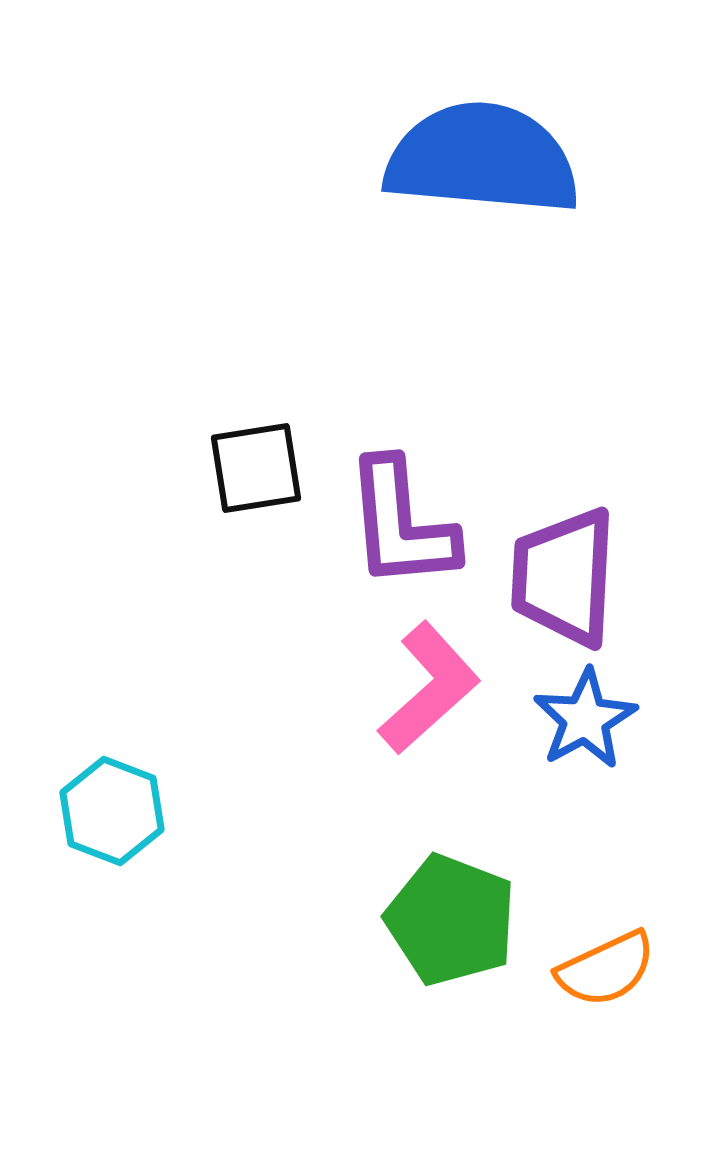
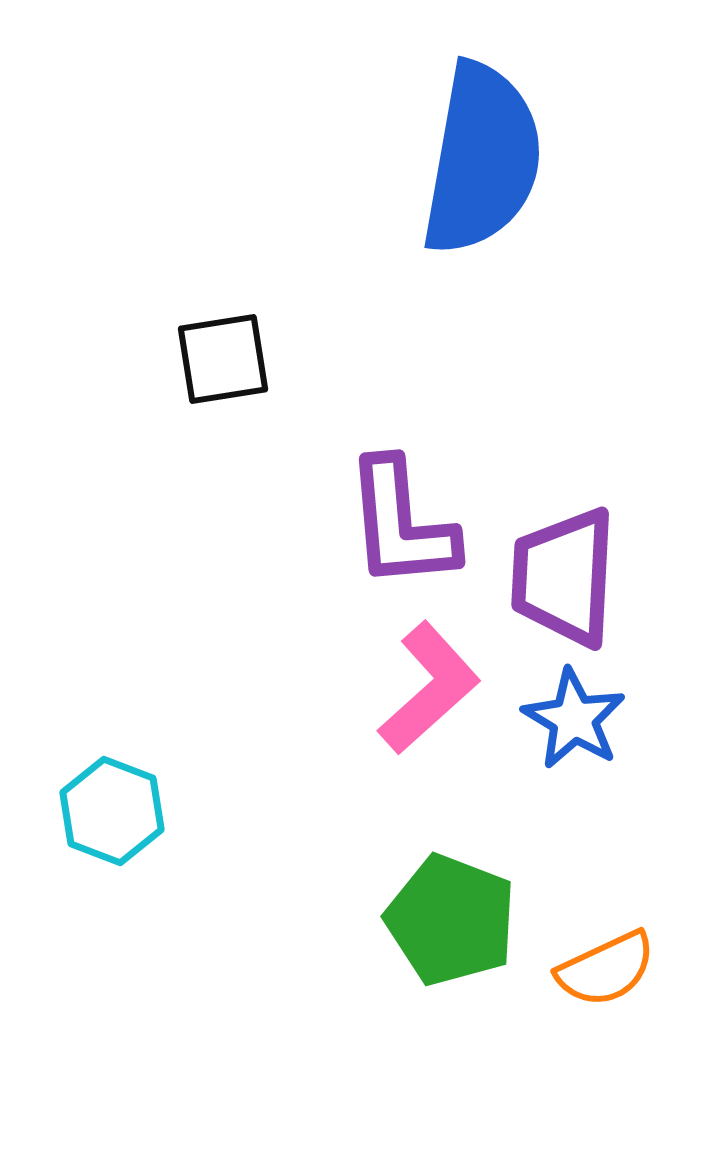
blue semicircle: rotated 95 degrees clockwise
black square: moved 33 px left, 109 px up
blue star: moved 11 px left; rotated 12 degrees counterclockwise
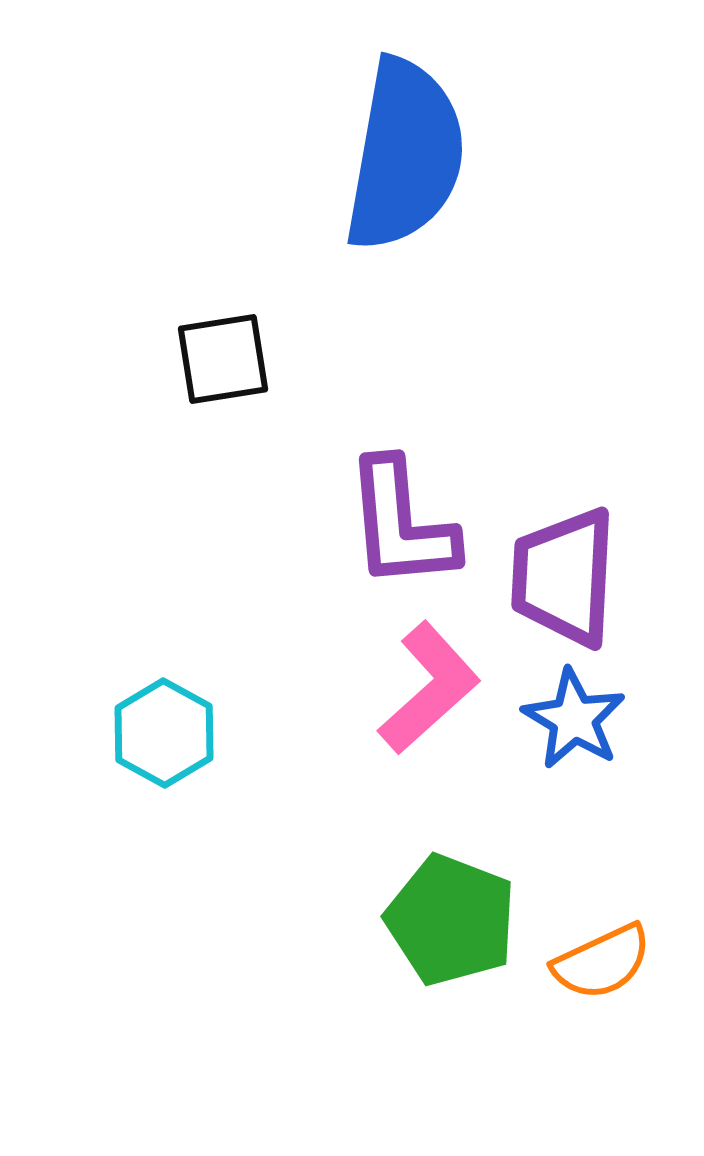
blue semicircle: moved 77 px left, 4 px up
cyan hexagon: moved 52 px right, 78 px up; rotated 8 degrees clockwise
orange semicircle: moved 4 px left, 7 px up
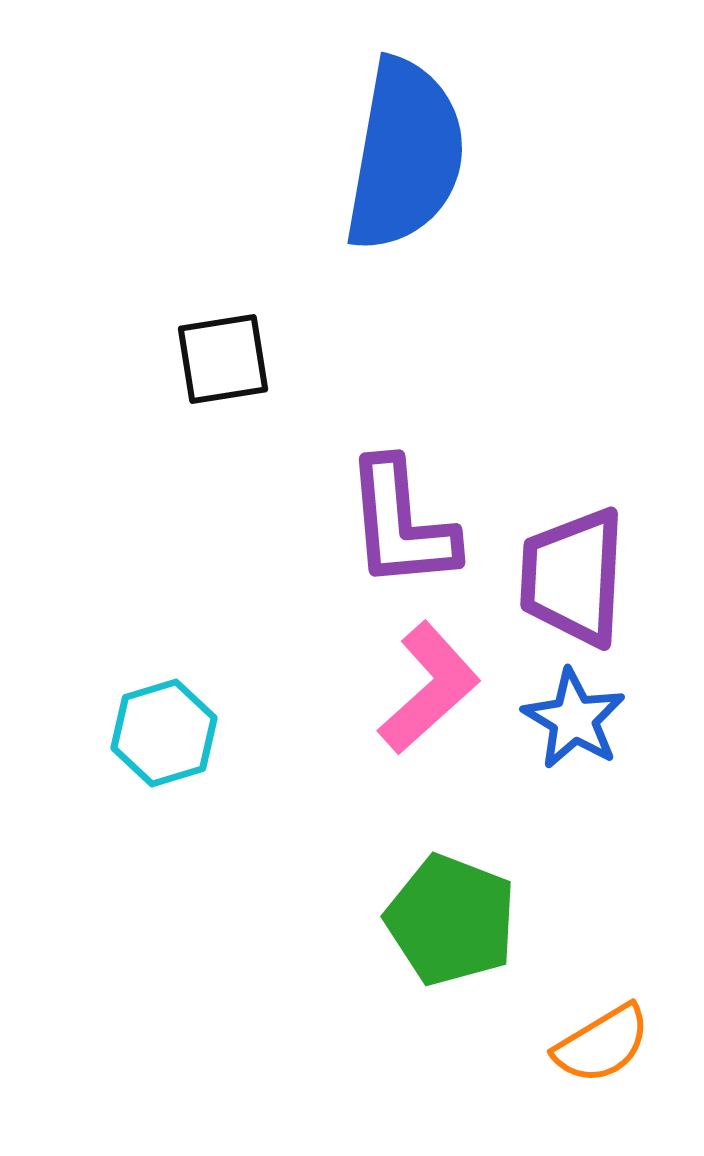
purple trapezoid: moved 9 px right
cyan hexagon: rotated 14 degrees clockwise
orange semicircle: moved 82 px down; rotated 6 degrees counterclockwise
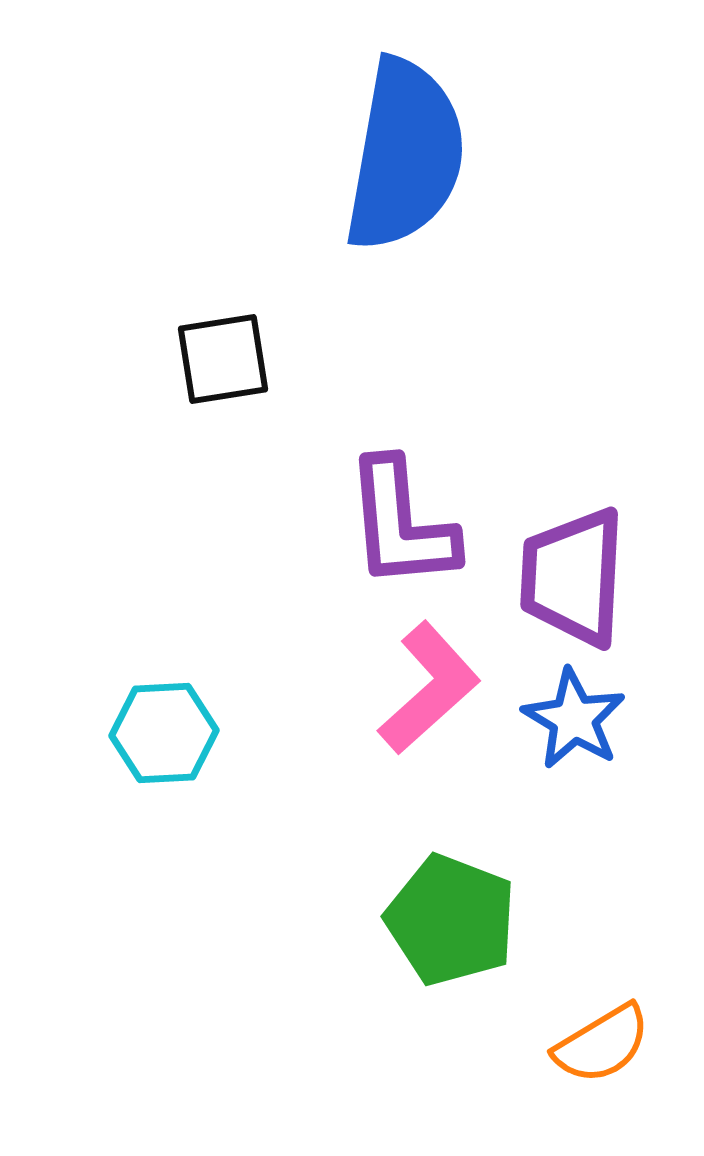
cyan hexagon: rotated 14 degrees clockwise
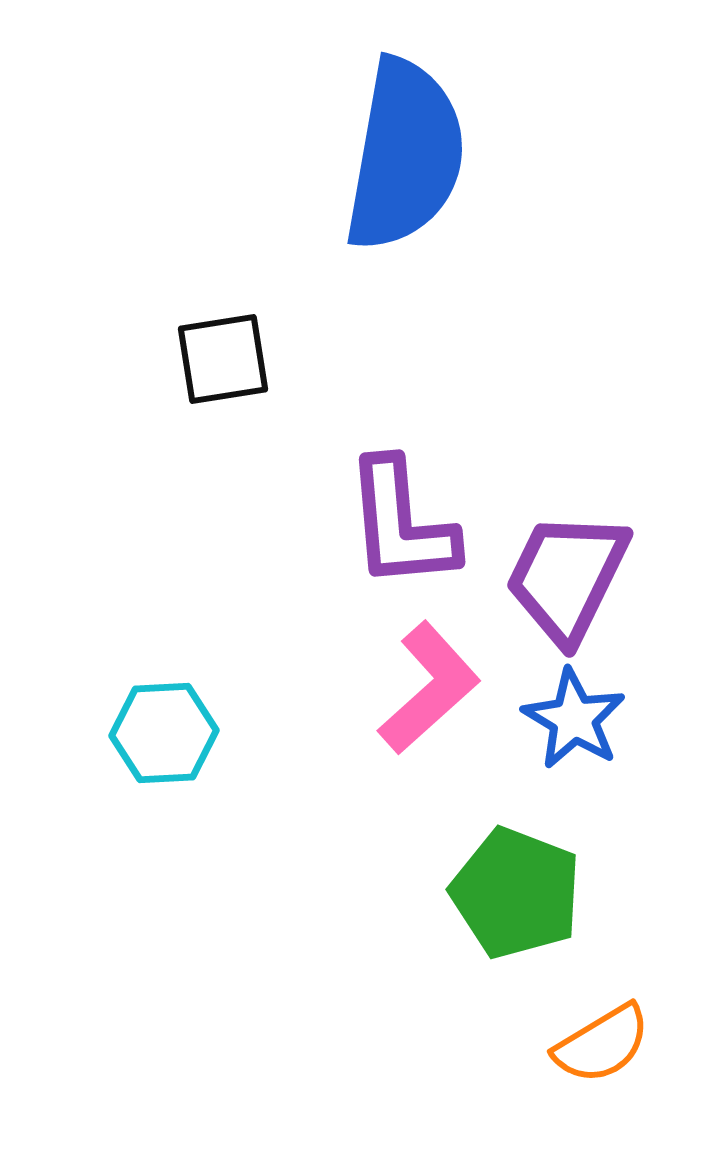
purple trapezoid: moved 6 px left; rotated 23 degrees clockwise
green pentagon: moved 65 px right, 27 px up
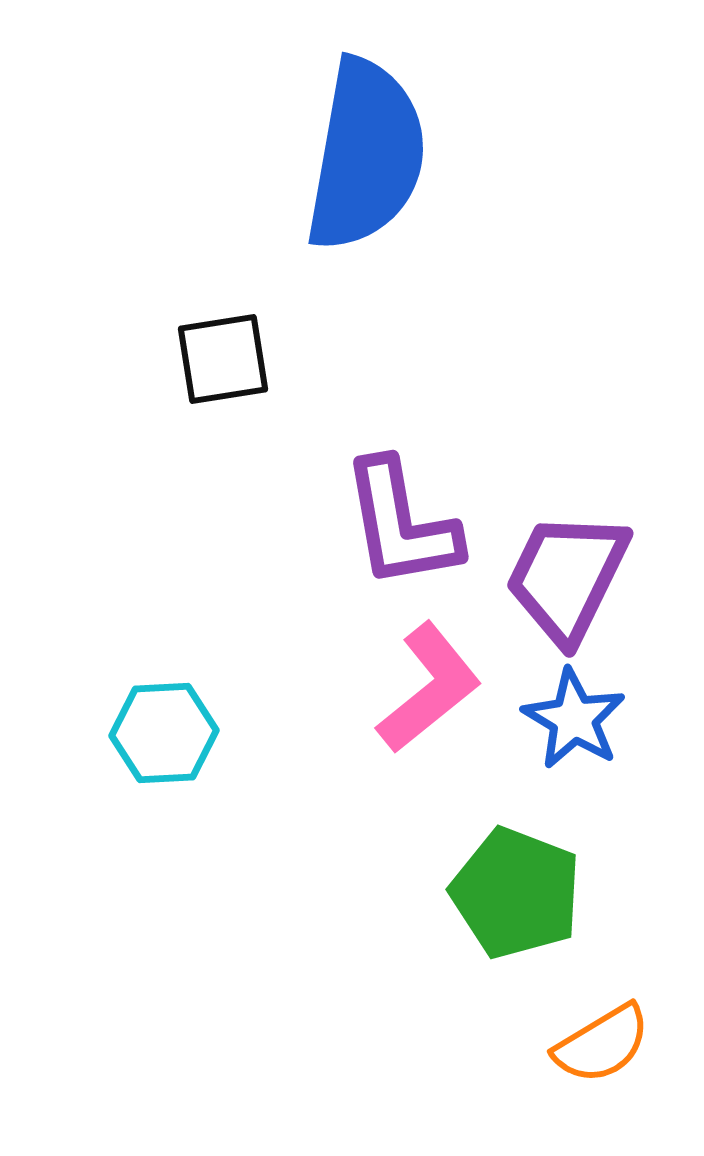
blue semicircle: moved 39 px left
purple L-shape: rotated 5 degrees counterclockwise
pink L-shape: rotated 3 degrees clockwise
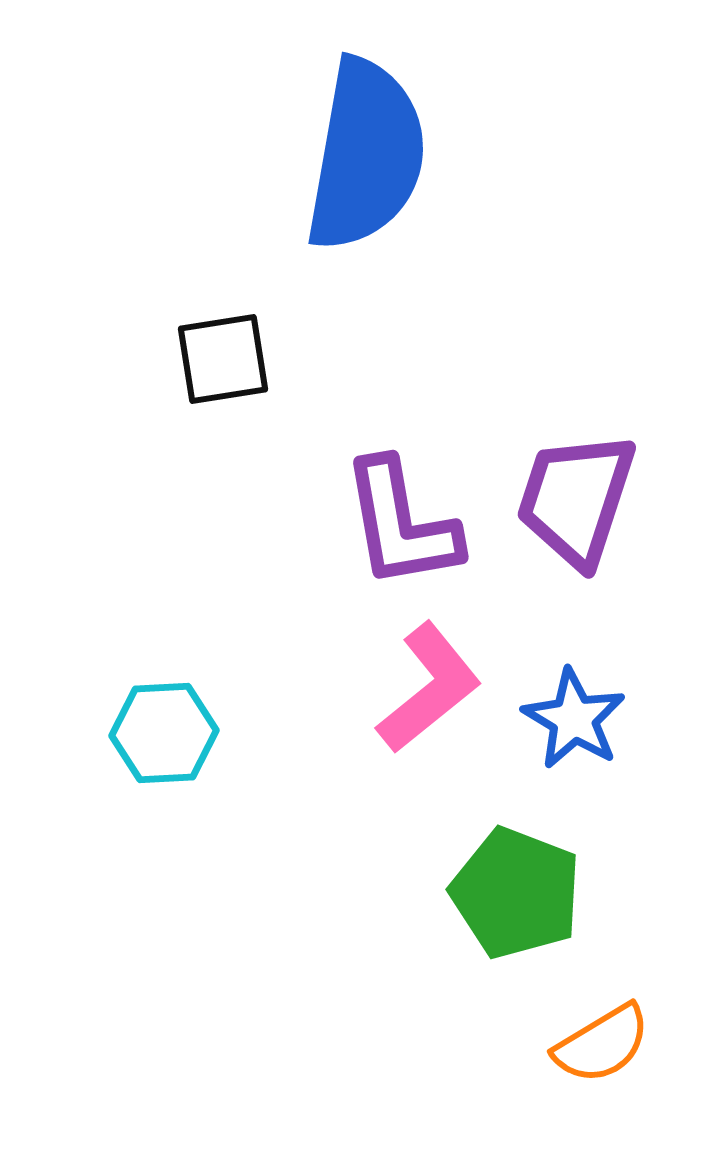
purple trapezoid: moved 9 px right, 78 px up; rotated 8 degrees counterclockwise
